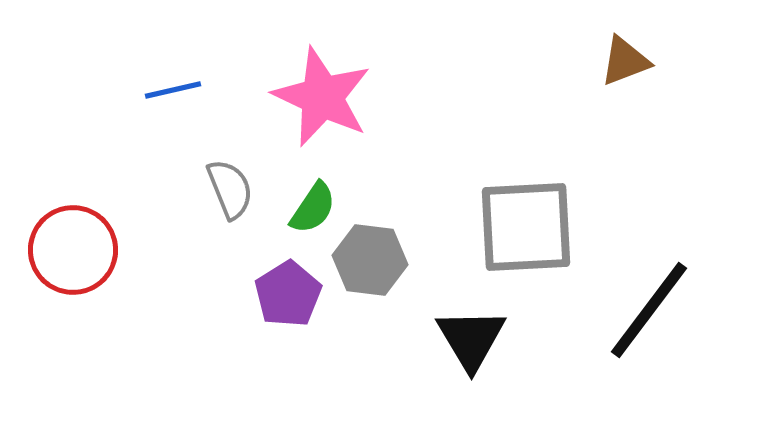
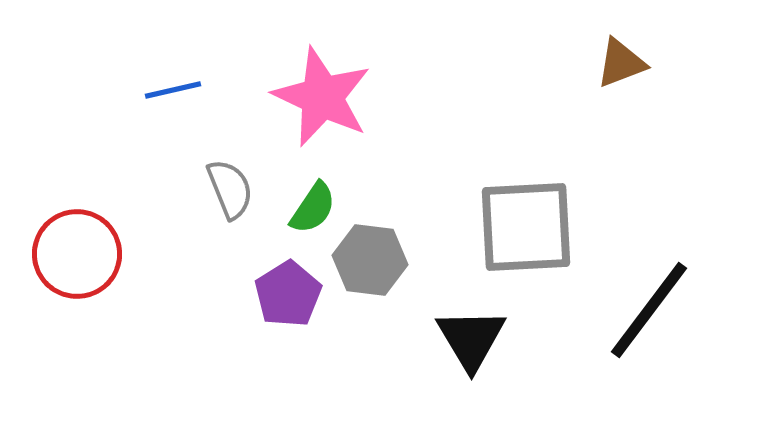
brown triangle: moved 4 px left, 2 px down
red circle: moved 4 px right, 4 px down
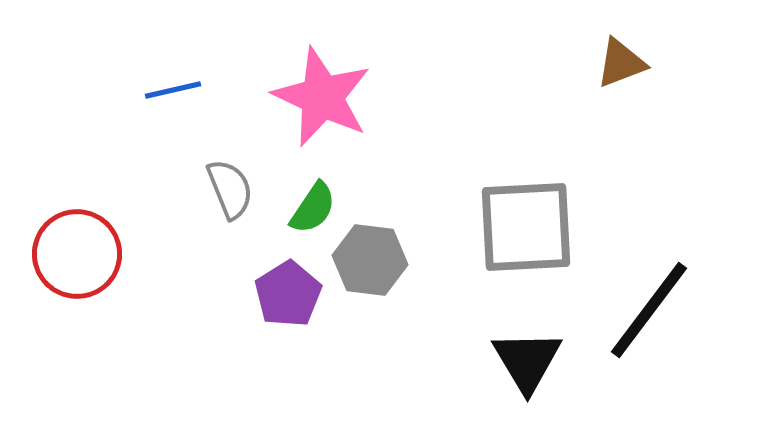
black triangle: moved 56 px right, 22 px down
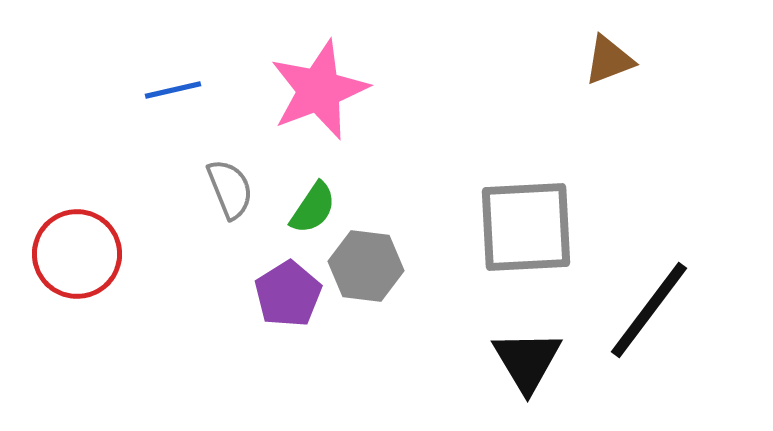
brown triangle: moved 12 px left, 3 px up
pink star: moved 3 px left, 7 px up; rotated 26 degrees clockwise
gray hexagon: moved 4 px left, 6 px down
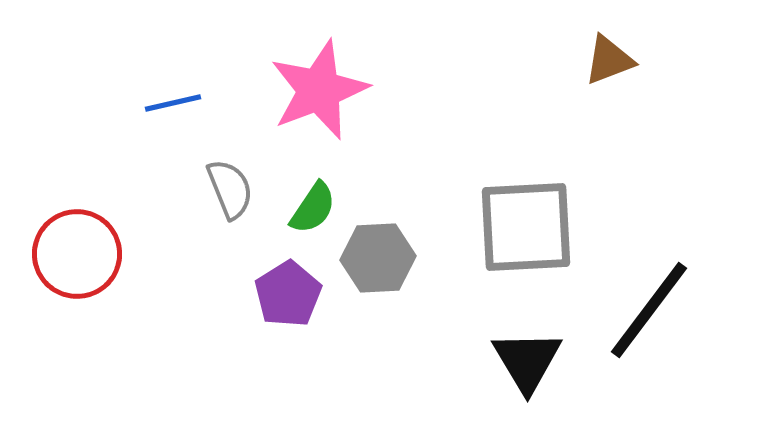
blue line: moved 13 px down
gray hexagon: moved 12 px right, 8 px up; rotated 10 degrees counterclockwise
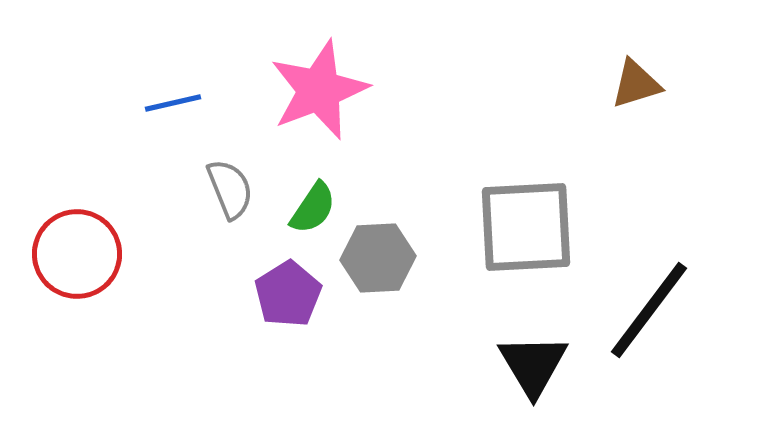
brown triangle: moved 27 px right, 24 px down; rotated 4 degrees clockwise
black triangle: moved 6 px right, 4 px down
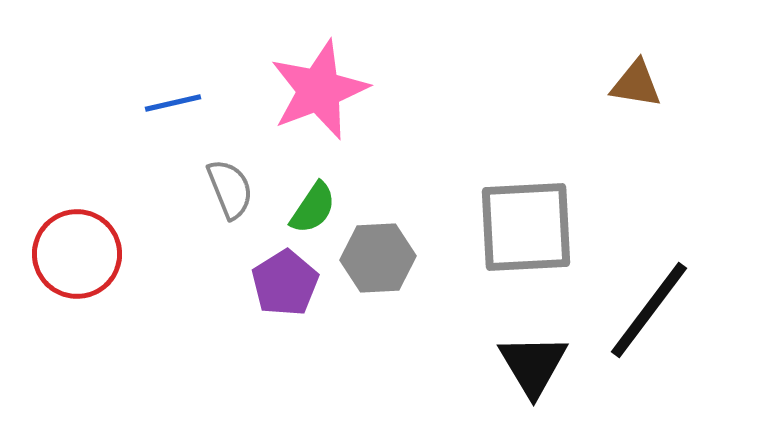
brown triangle: rotated 26 degrees clockwise
purple pentagon: moved 3 px left, 11 px up
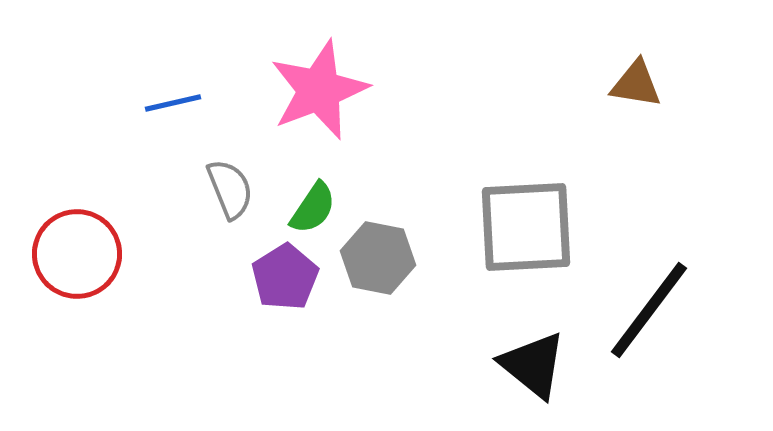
gray hexagon: rotated 14 degrees clockwise
purple pentagon: moved 6 px up
black triangle: rotated 20 degrees counterclockwise
